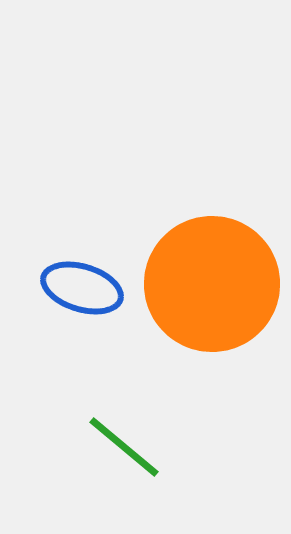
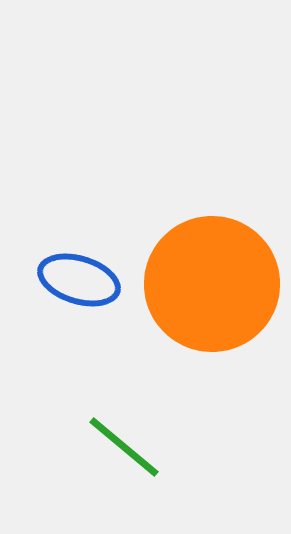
blue ellipse: moved 3 px left, 8 px up
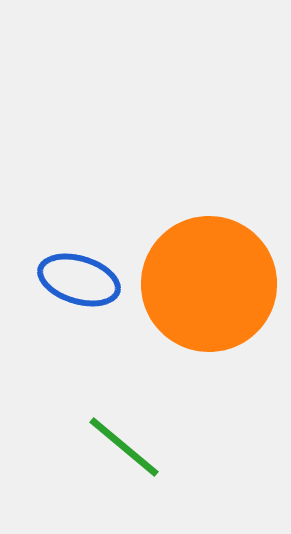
orange circle: moved 3 px left
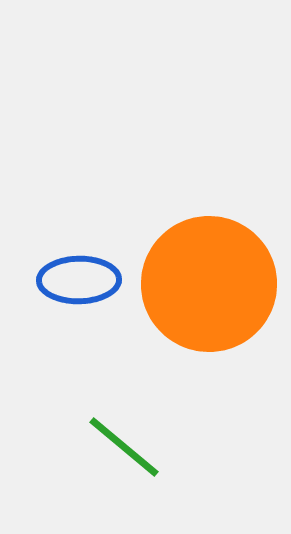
blue ellipse: rotated 18 degrees counterclockwise
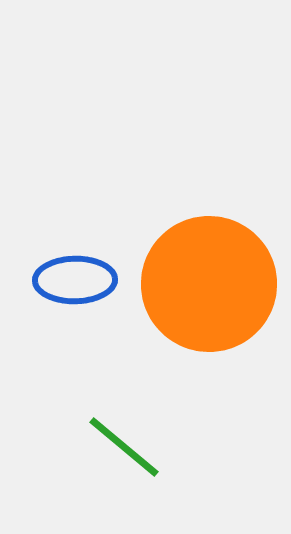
blue ellipse: moved 4 px left
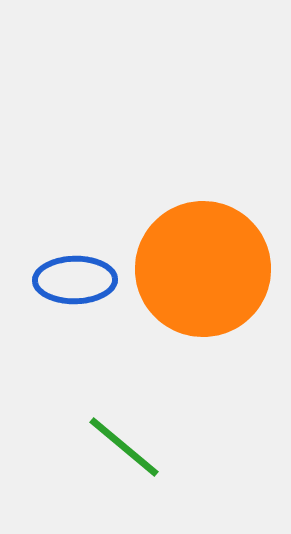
orange circle: moved 6 px left, 15 px up
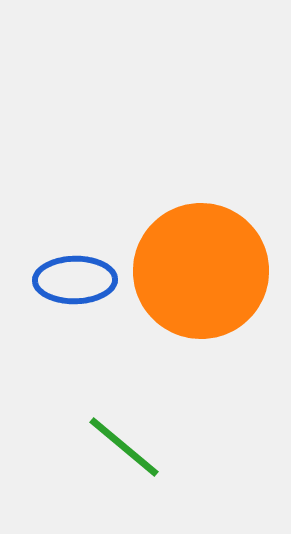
orange circle: moved 2 px left, 2 px down
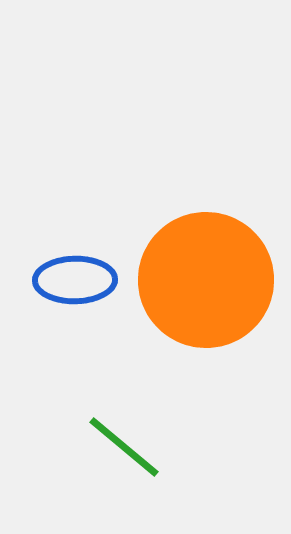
orange circle: moved 5 px right, 9 px down
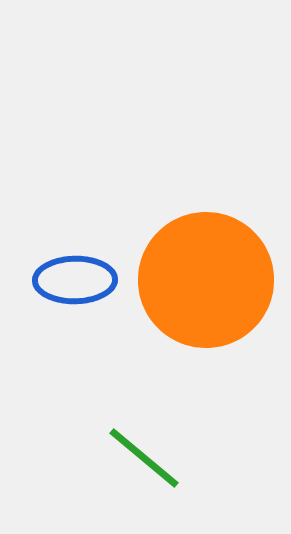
green line: moved 20 px right, 11 px down
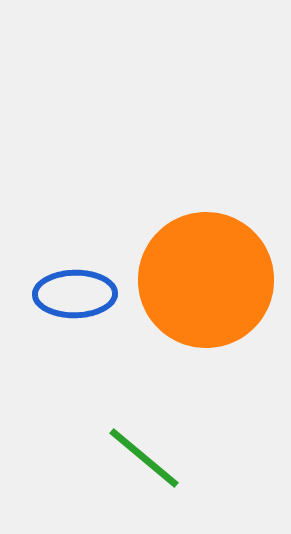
blue ellipse: moved 14 px down
